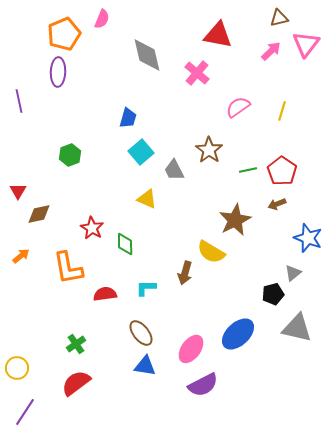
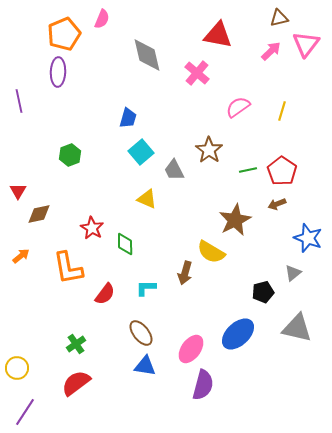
red semicircle at (105, 294): rotated 135 degrees clockwise
black pentagon at (273, 294): moved 10 px left, 2 px up
purple semicircle at (203, 385): rotated 48 degrees counterclockwise
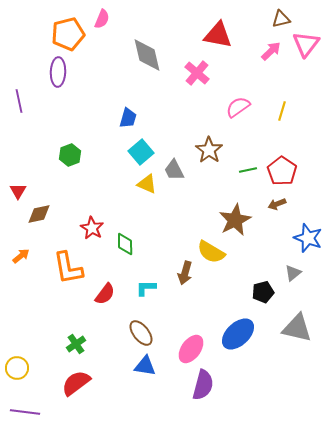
brown triangle at (279, 18): moved 2 px right, 1 px down
orange pentagon at (64, 34): moved 4 px right; rotated 8 degrees clockwise
yellow triangle at (147, 199): moved 15 px up
purple line at (25, 412): rotated 64 degrees clockwise
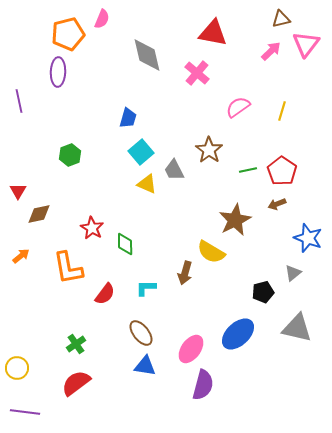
red triangle at (218, 35): moved 5 px left, 2 px up
